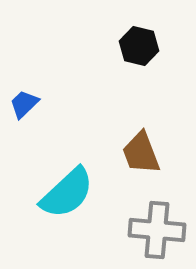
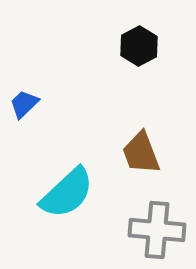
black hexagon: rotated 18 degrees clockwise
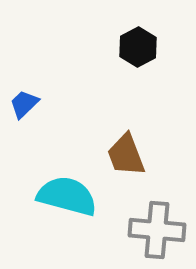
black hexagon: moved 1 px left, 1 px down
brown trapezoid: moved 15 px left, 2 px down
cyan semicircle: moved 3 px down; rotated 122 degrees counterclockwise
